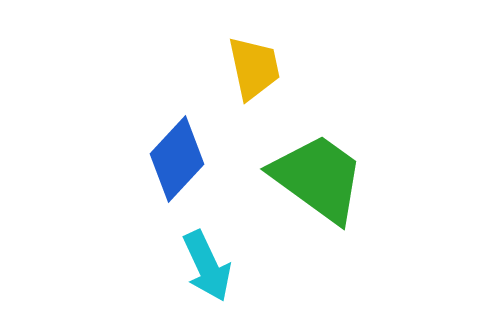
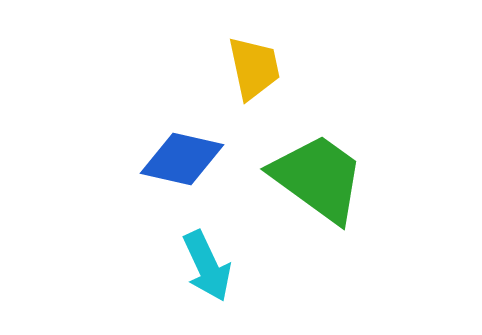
blue diamond: moved 5 px right; rotated 60 degrees clockwise
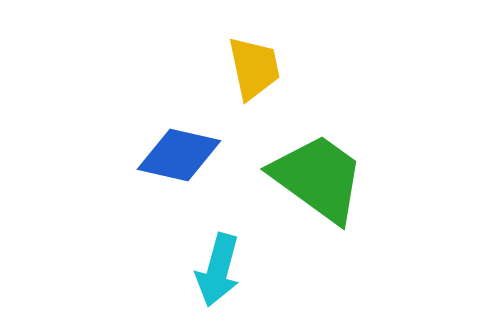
blue diamond: moved 3 px left, 4 px up
cyan arrow: moved 11 px right, 4 px down; rotated 40 degrees clockwise
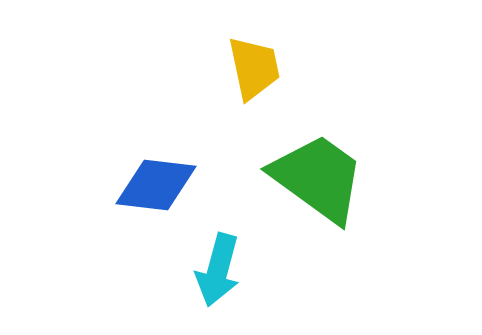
blue diamond: moved 23 px left, 30 px down; rotated 6 degrees counterclockwise
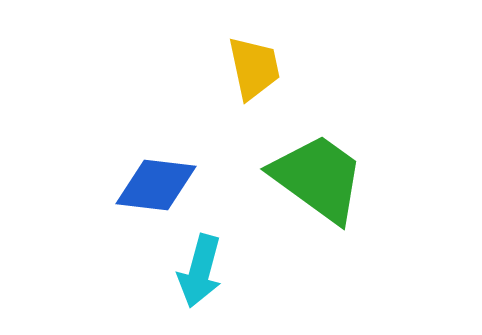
cyan arrow: moved 18 px left, 1 px down
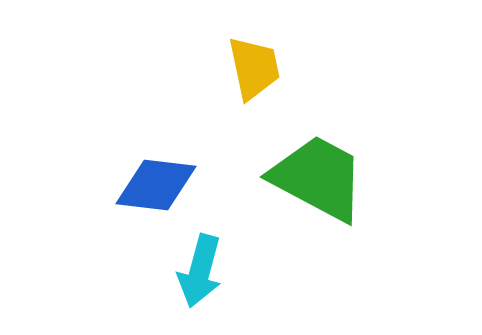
green trapezoid: rotated 8 degrees counterclockwise
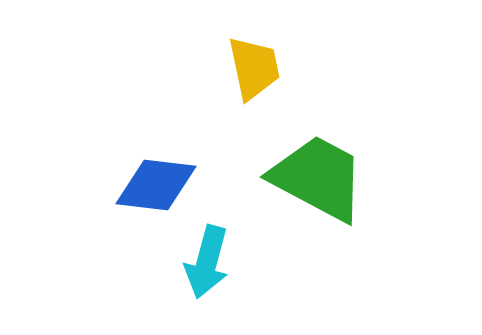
cyan arrow: moved 7 px right, 9 px up
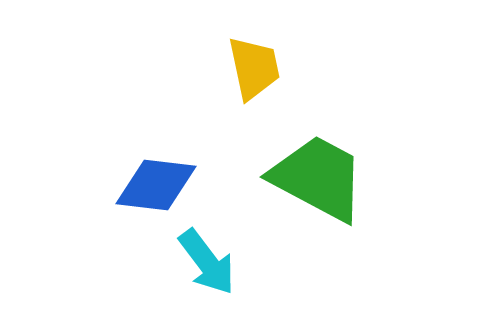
cyan arrow: rotated 52 degrees counterclockwise
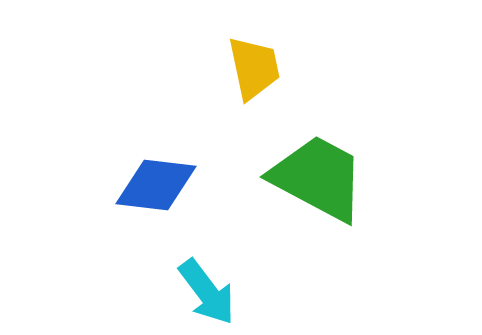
cyan arrow: moved 30 px down
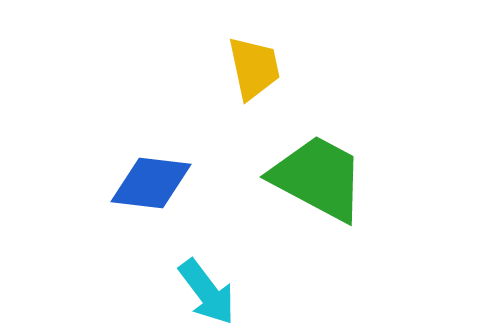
blue diamond: moved 5 px left, 2 px up
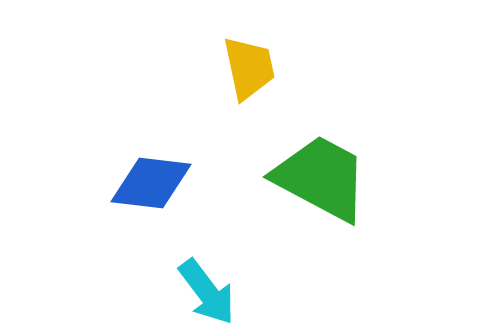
yellow trapezoid: moved 5 px left
green trapezoid: moved 3 px right
